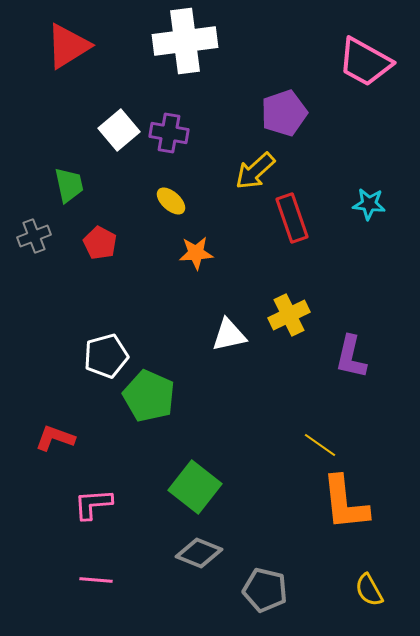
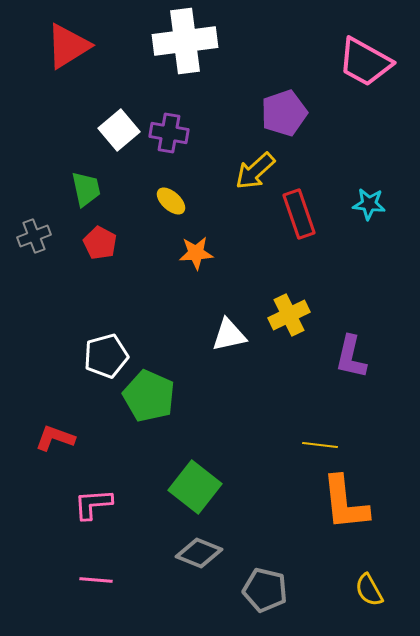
green trapezoid: moved 17 px right, 4 px down
red rectangle: moved 7 px right, 4 px up
yellow line: rotated 28 degrees counterclockwise
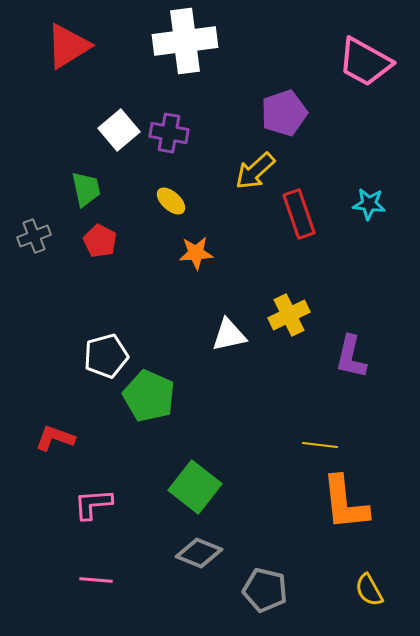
red pentagon: moved 2 px up
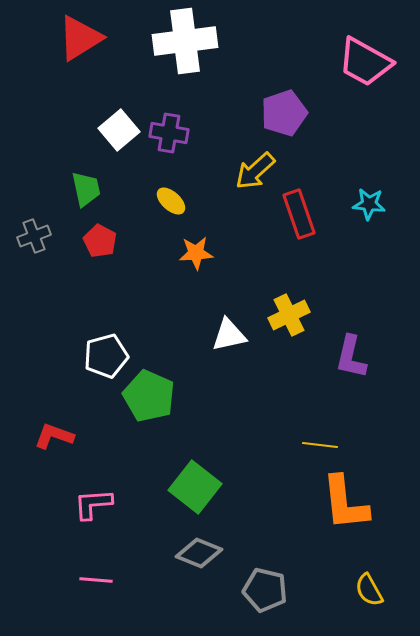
red triangle: moved 12 px right, 8 px up
red L-shape: moved 1 px left, 2 px up
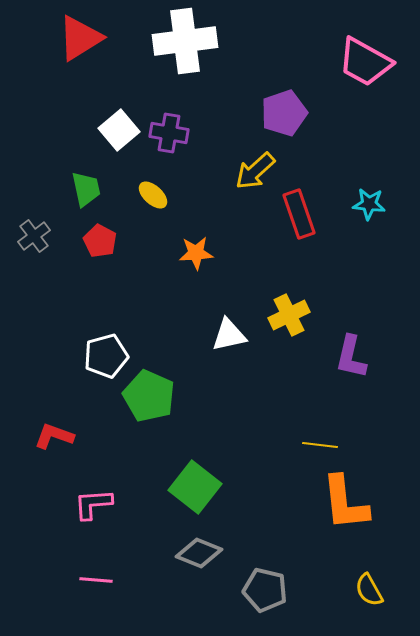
yellow ellipse: moved 18 px left, 6 px up
gray cross: rotated 16 degrees counterclockwise
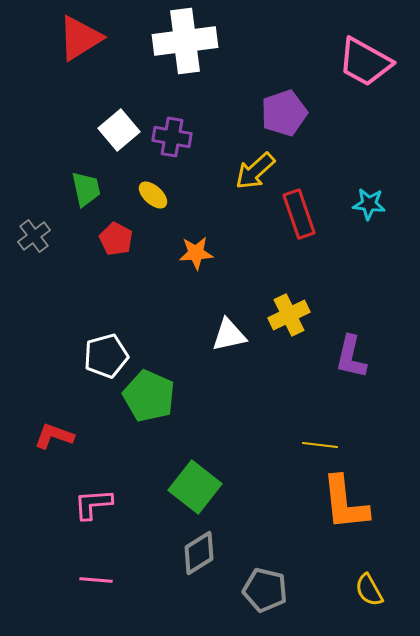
purple cross: moved 3 px right, 4 px down
red pentagon: moved 16 px right, 2 px up
gray diamond: rotated 54 degrees counterclockwise
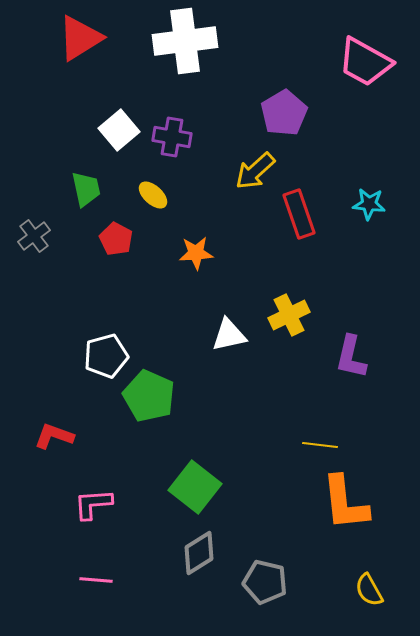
purple pentagon: rotated 12 degrees counterclockwise
gray pentagon: moved 8 px up
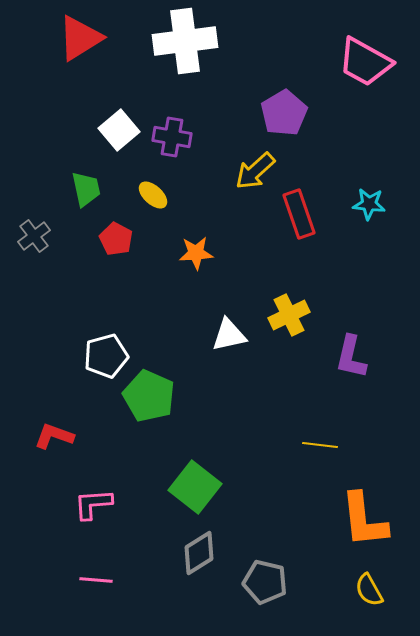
orange L-shape: moved 19 px right, 17 px down
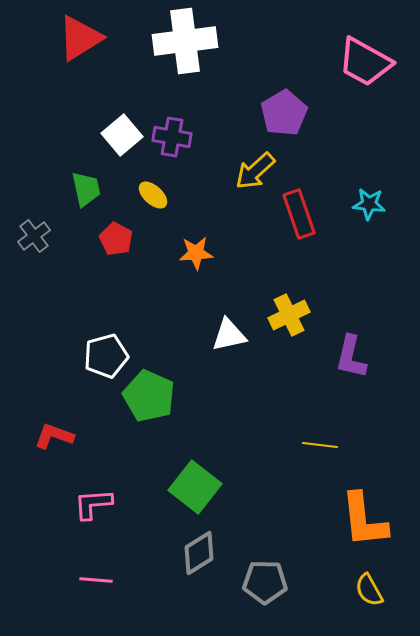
white square: moved 3 px right, 5 px down
gray pentagon: rotated 12 degrees counterclockwise
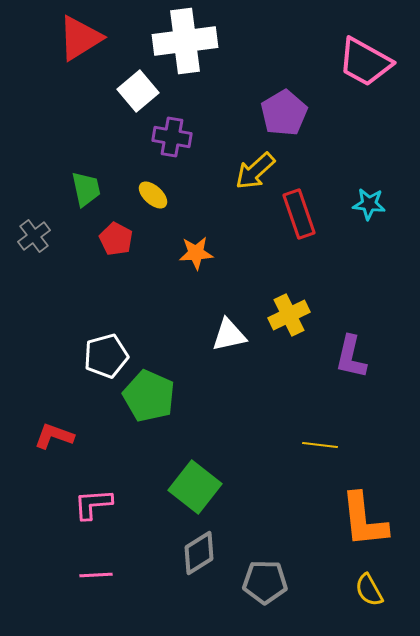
white square: moved 16 px right, 44 px up
pink line: moved 5 px up; rotated 8 degrees counterclockwise
